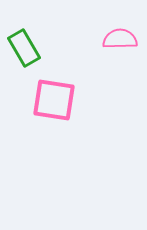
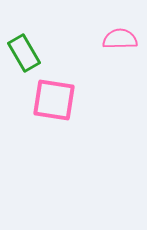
green rectangle: moved 5 px down
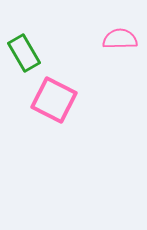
pink square: rotated 18 degrees clockwise
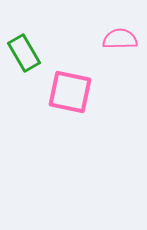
pink square: moved 16 px right, 8 px up; rotated 15 degrees counterclockwise
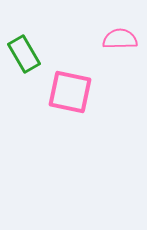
green rectangle: moved 1 px down
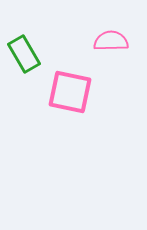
pink semicircle: moved 9 px left, 2 px down
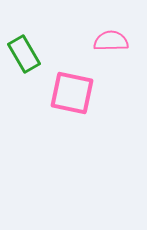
pink square: moved 2 px right, 1 px down
